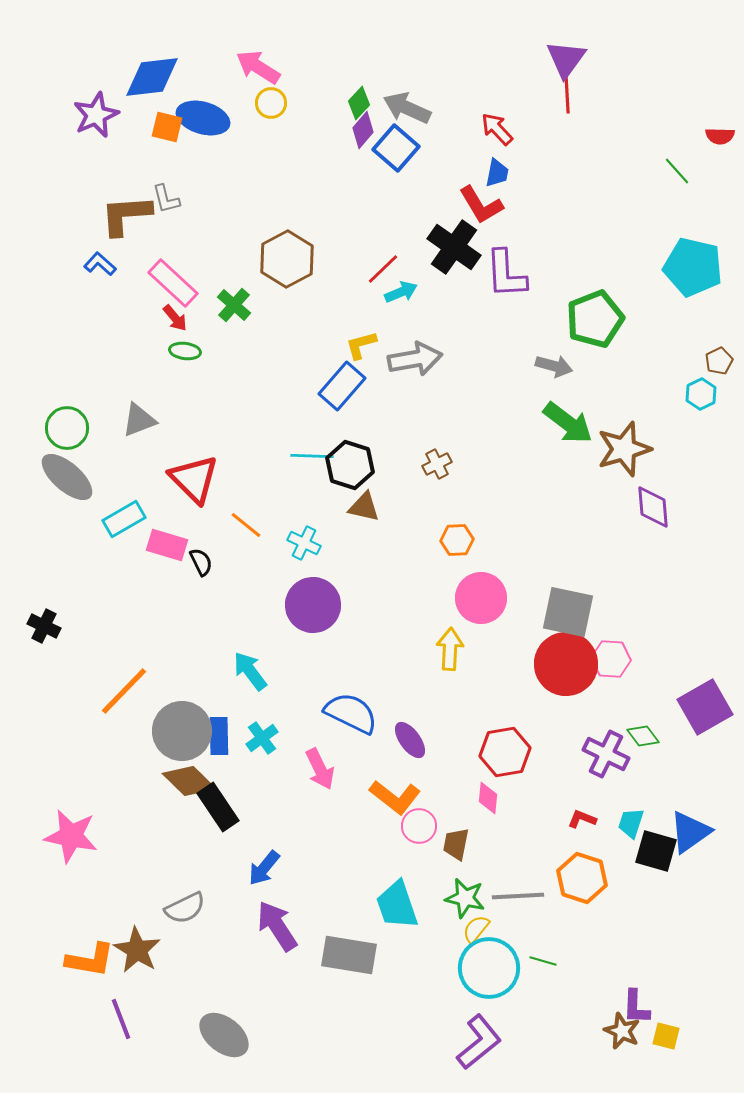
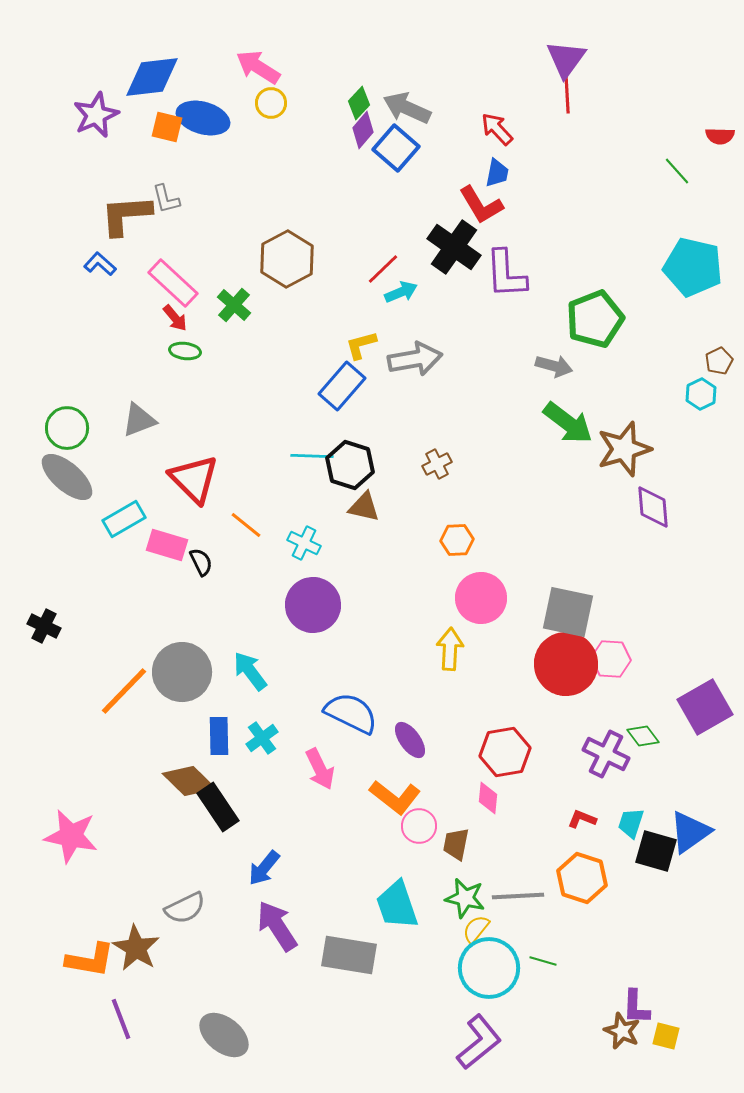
gray circle at (182, 731): moved 59 px up
brown star at (137, 950): moved 1 px left, 2 px up
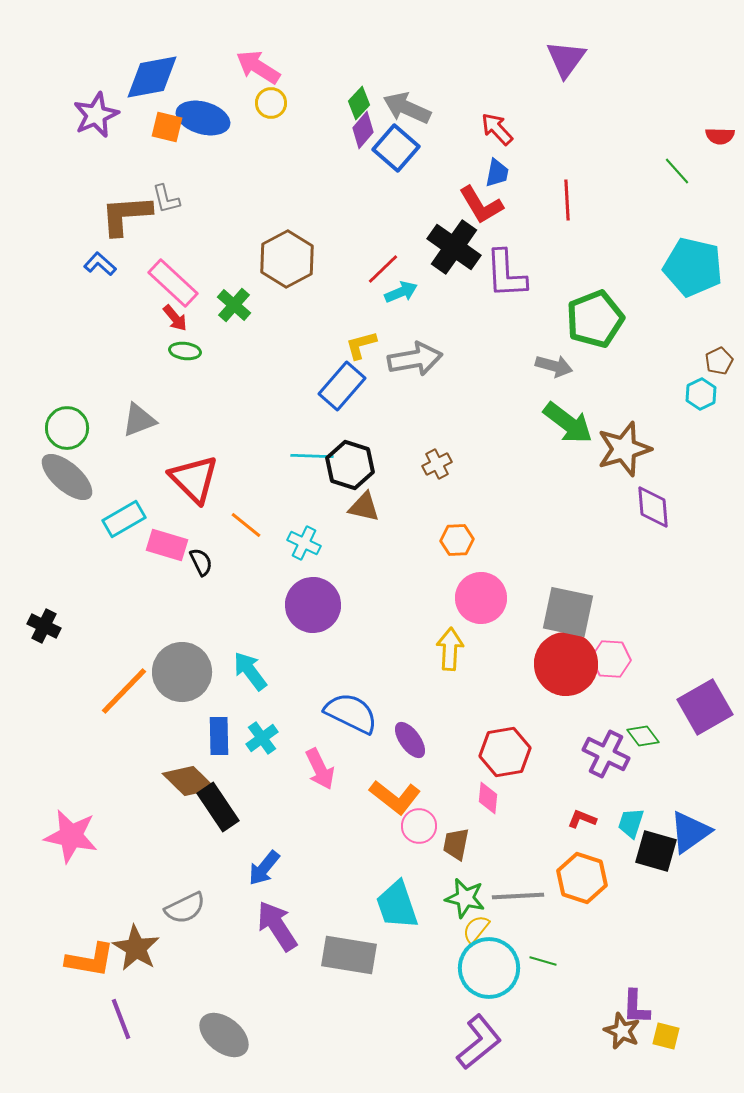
blue diamond at (152, 77): rotated 4 degrees counterclockwise
red line at (567, 93): moved 107 px down
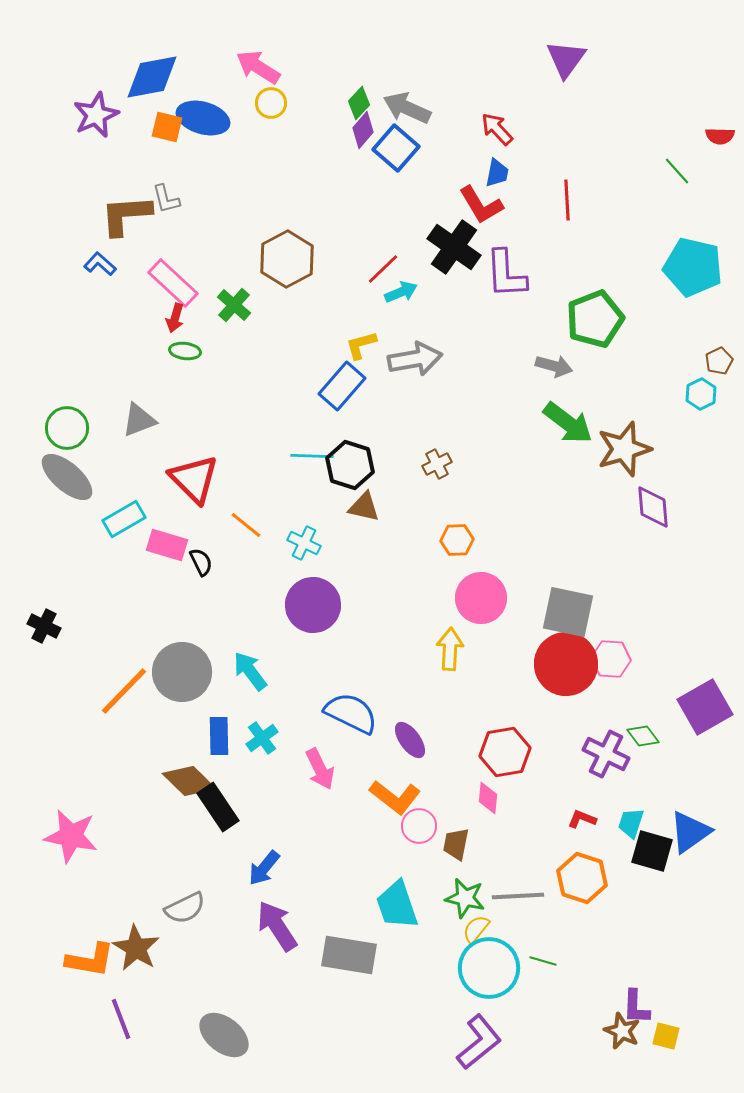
red arrow at (175, 318): rotated 56 degrees clockwise
black square at (656, 851): moved 4 px left
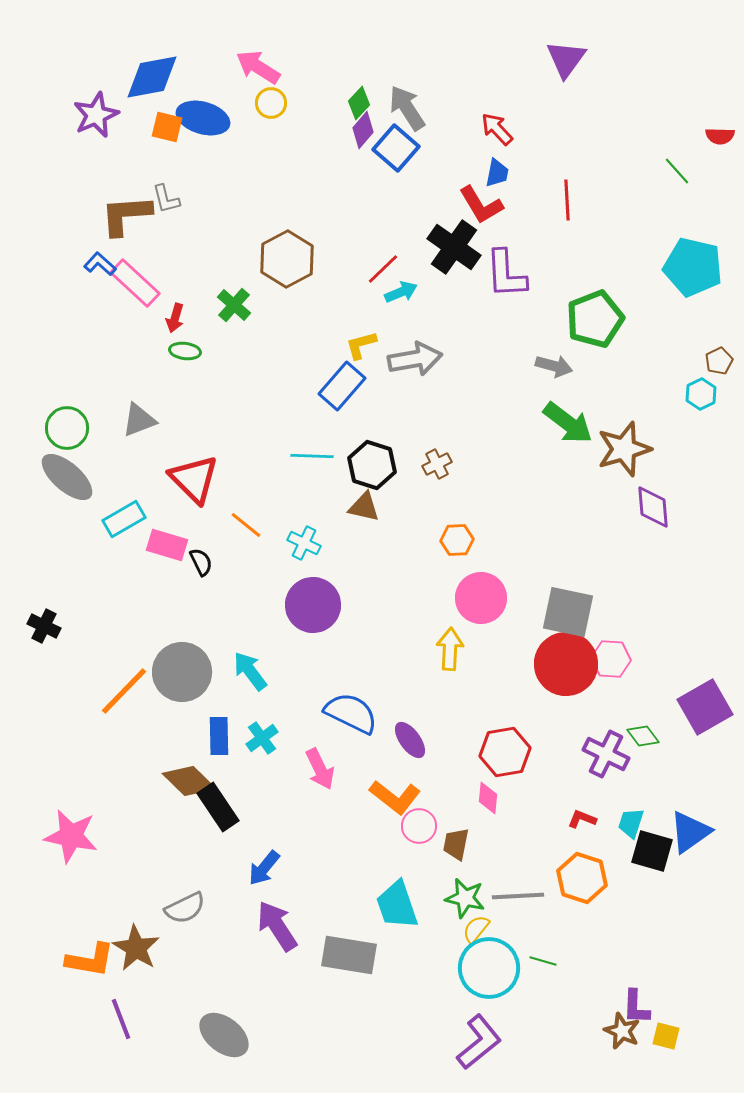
gray arrow at (407, 108): rotated 33 degrees clockwise
pink rectangle at (173, 283): moved 38 px left
black hexagon at (350, 465): moved 22 px right
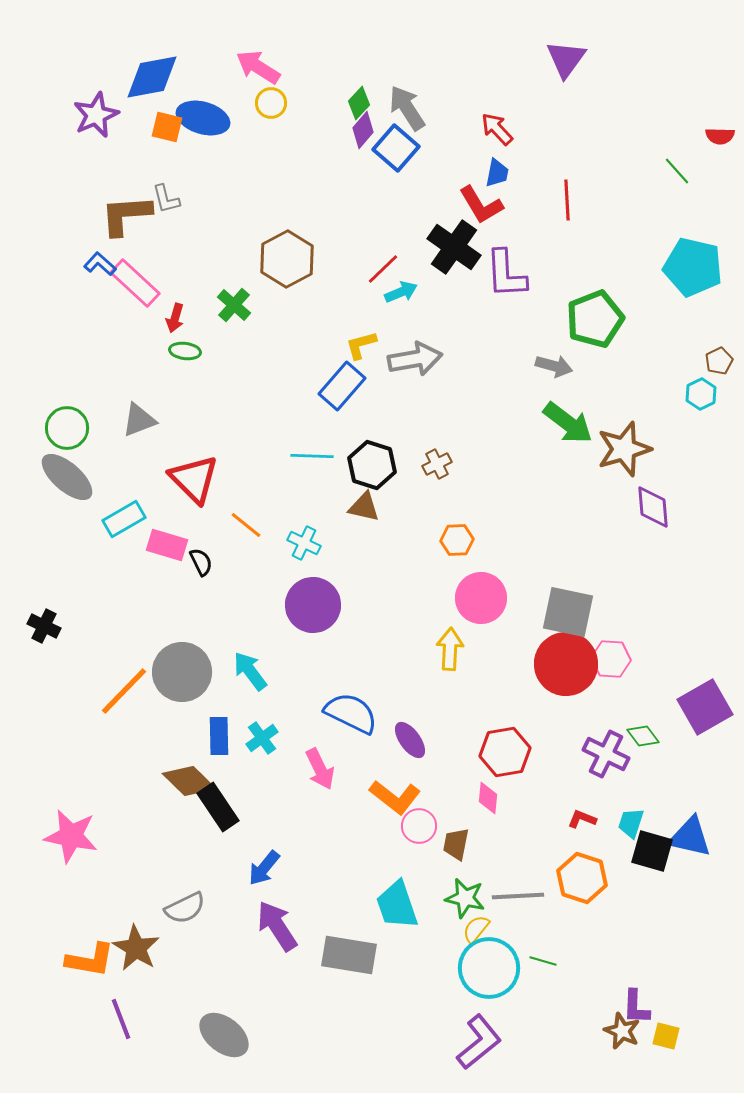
blue triangle at (690, 832): moved 5 px down; rotated 48 degrees clockwise
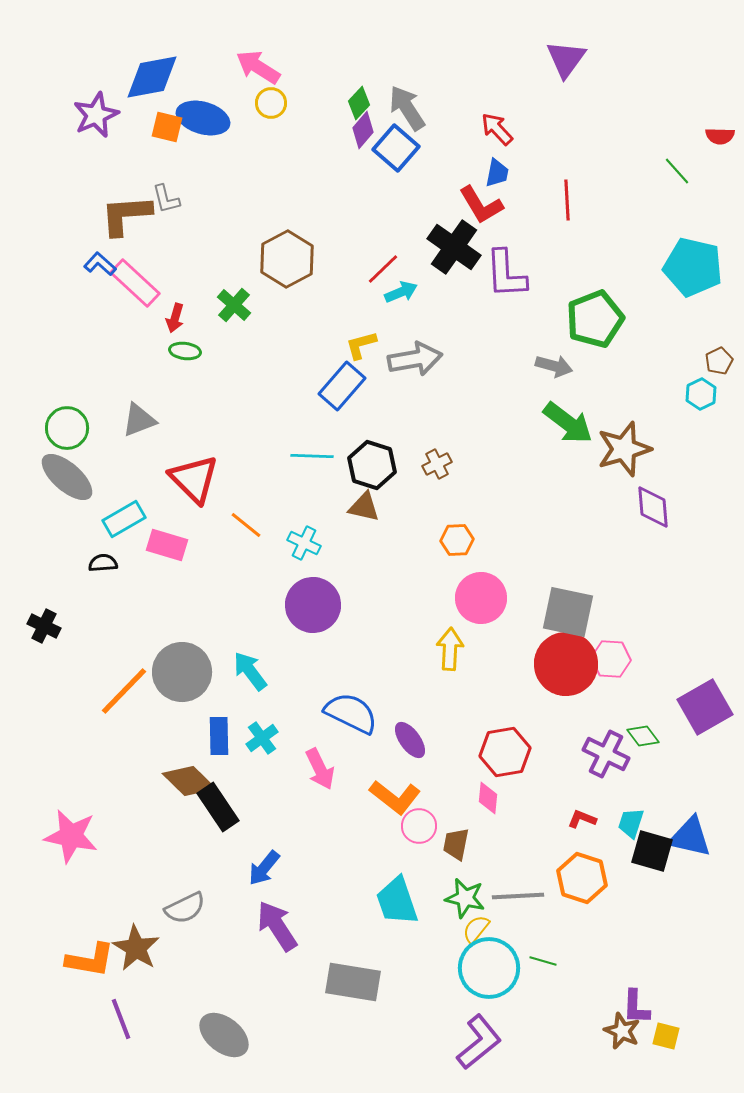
black semicircle at (201, 562): moved 98 px left, 1 px down; rotated 68 degrees counterclockwise
cyan trapezoid at (397, 905): moved 4 px up
gray rectangle at (349, 955): moved 4 px right, 27 px down
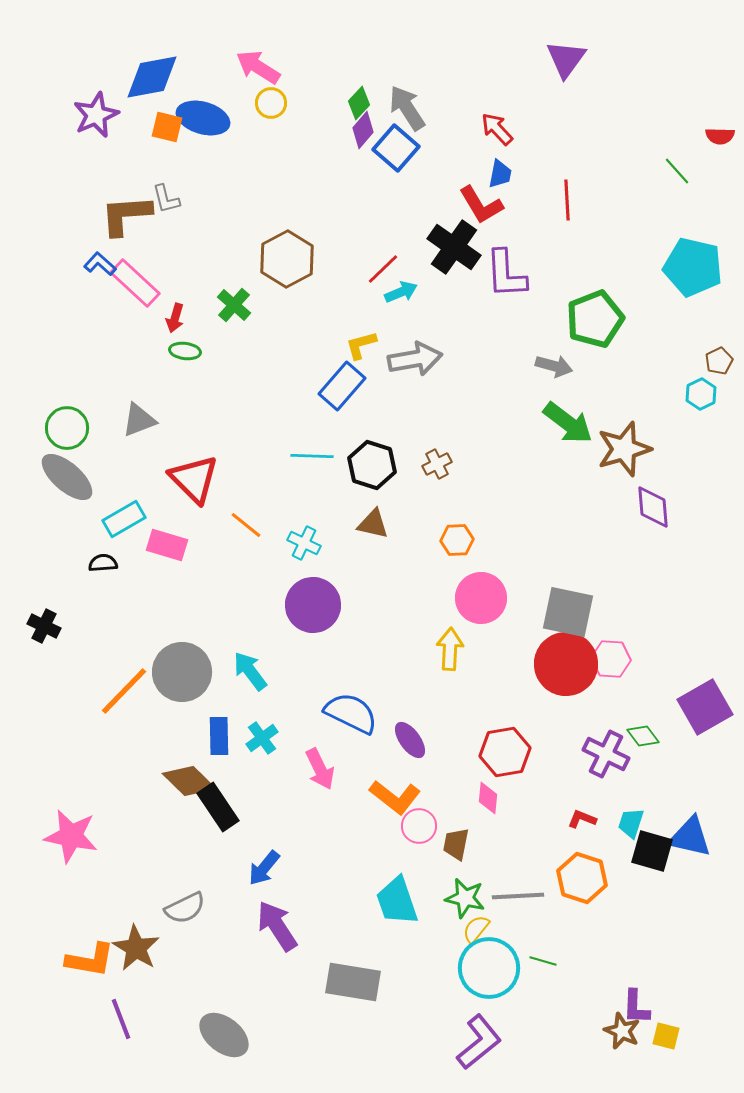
blue trapezoid at (497, 173): moved 3 px right, 1 px down
brown triangle at (364, 507): moved 9 px right, 17 px down
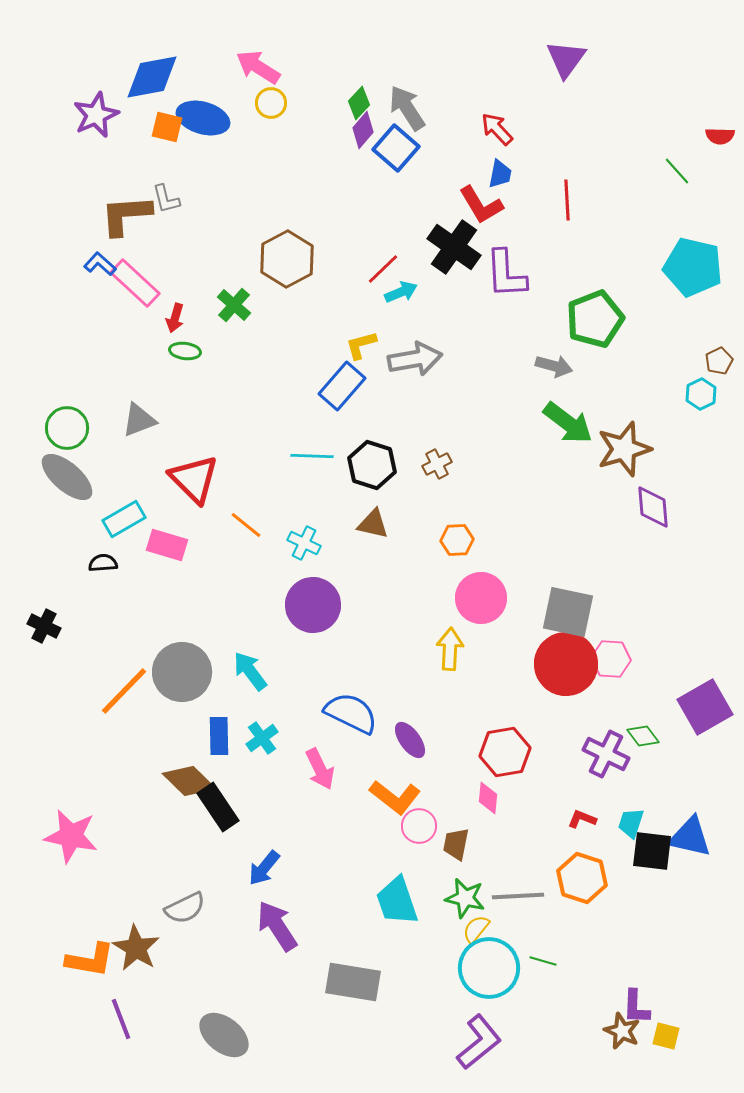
black square at (652, 851): rotated 9 degrees counterclockwise
